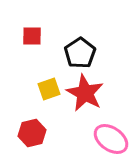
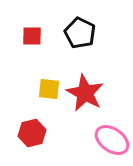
black pentagon: moved 20 px up; rotated 12 degrees counterclockwise
yellow square: rotated 25 degrees clockwise
pink ellipse: moved 1 px right, 1 px down
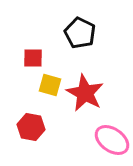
red square: moved 1 px right, 22 px down
yellow square: moved 1 px right, 4 px up; rotated 10 degrees clockwise
red hexagon: moved 1 px left, 6 px up; rotated 24 degrees clockwise
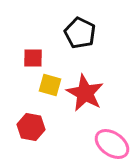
pink ellipse: moved 4 px down
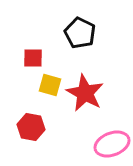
pink ellipse: rotated 56 degrees counterclockwise
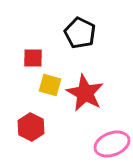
red hexagon: rotated 16 degrees clockwise
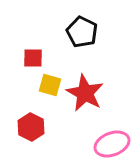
black pentagon: moved 2 px right, 1 px up
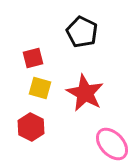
red square: rotated 15 degrees counterclockwise
yellow square: moved 10 px left, 3 px down
pink ellipse: rotated 68 degrees clockwise
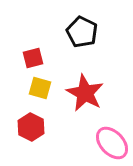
pink ellipse: moved 1 px up
